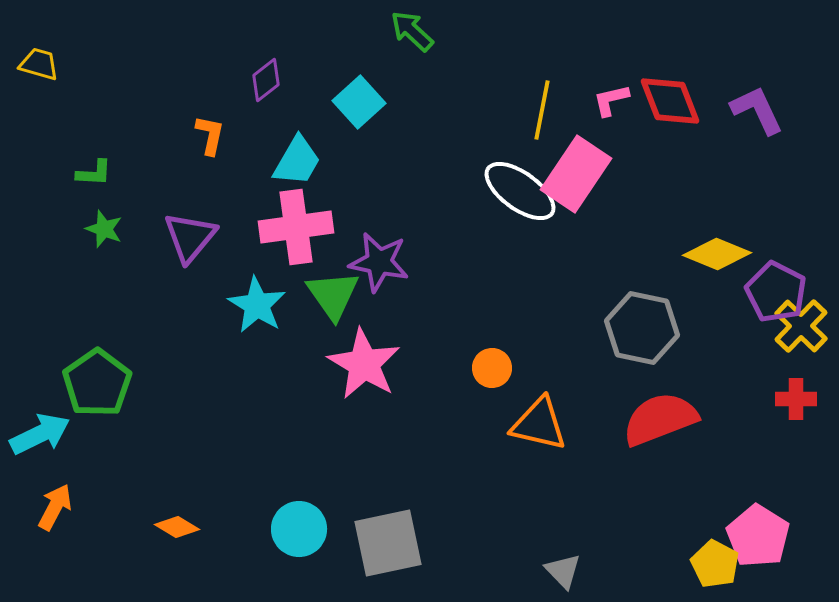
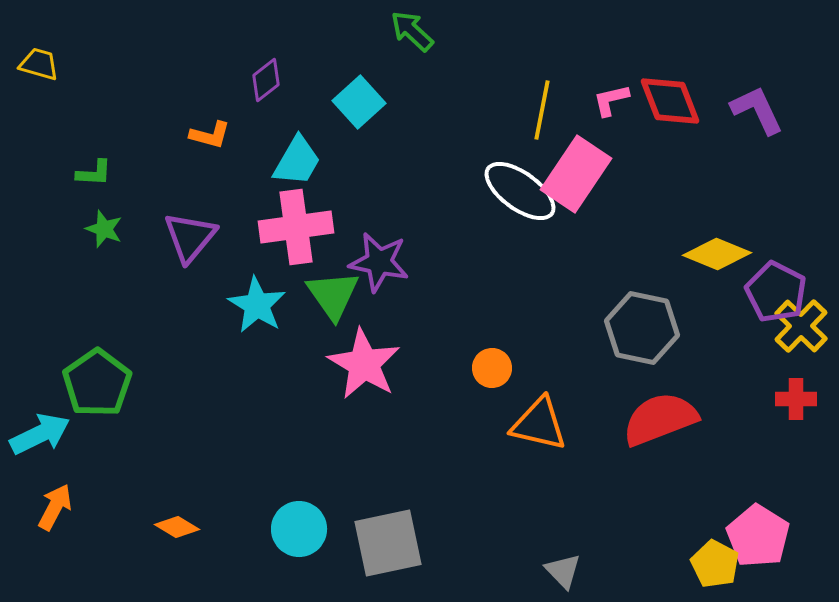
orange L-shape: rotated 93 degrees clockwise
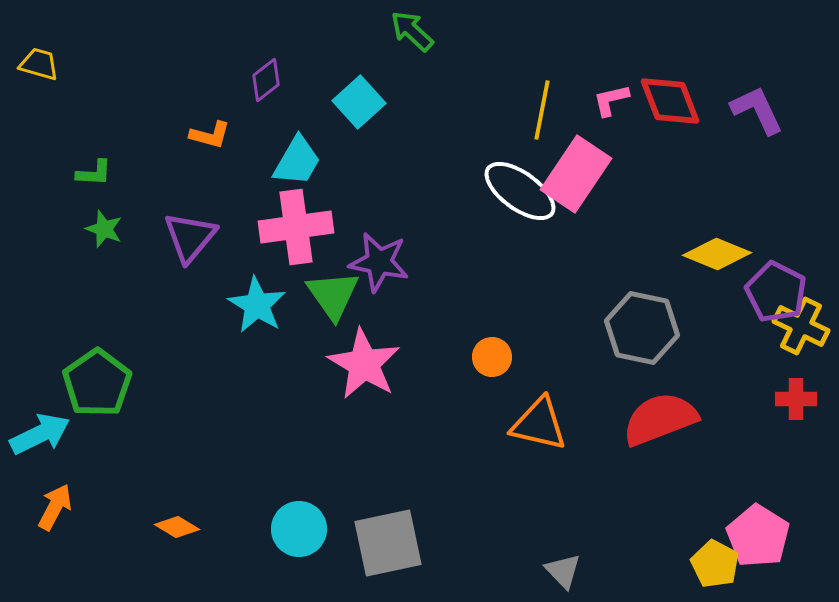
yellow cross: rotated 18 degrees counterclockwise
orange circle: moved 11 px up
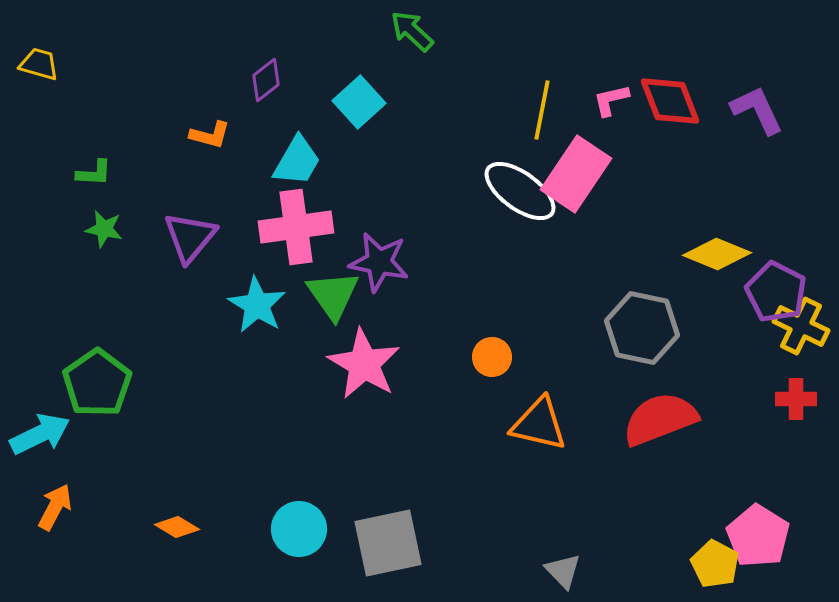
green star: rotated 9 degrees counterclockwise
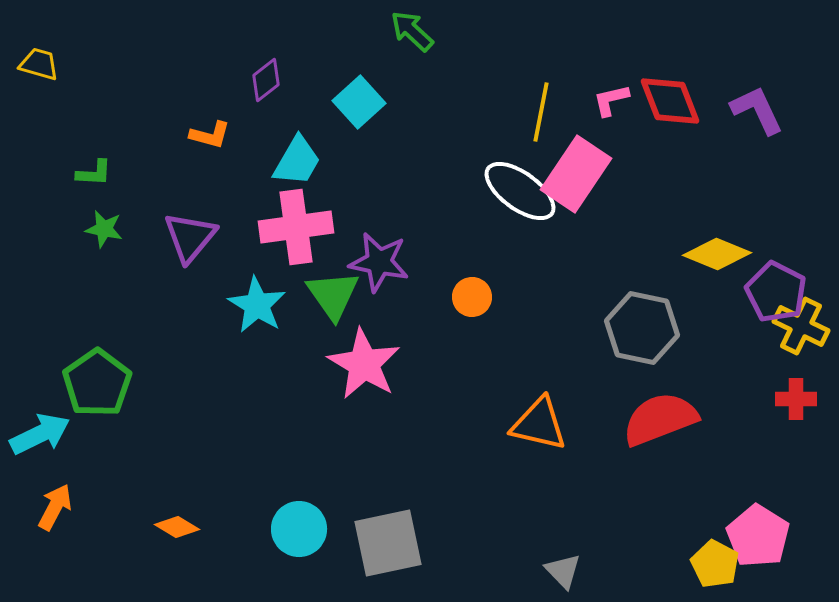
yellow line: moved 1 px left, 2 px down
orange circle: moved 20 px left, 60 px up
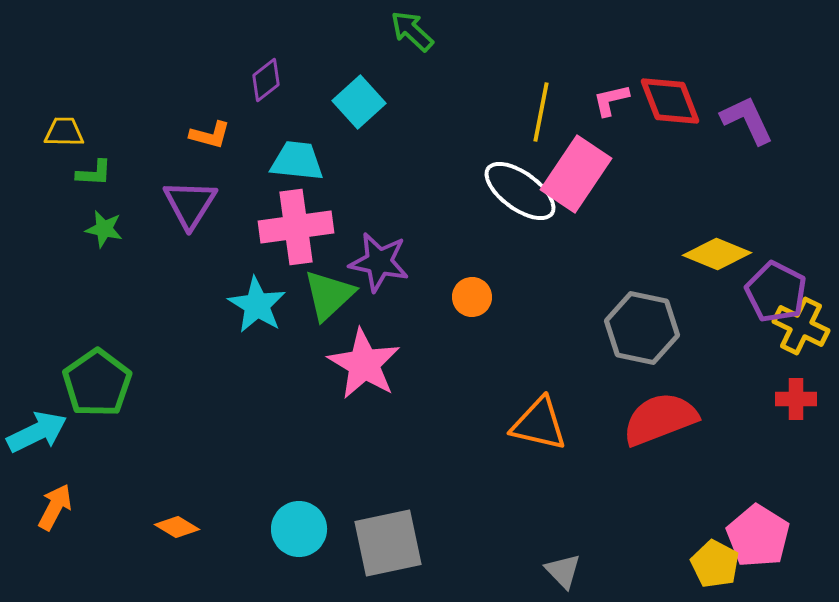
yellow trapezoid: moved 25 px right, 68 px down; rotated 15 degrees counterclockwise
purple L-shape: moved 10 px left, 10 px down
cyan trapezoid: rotated 114 degrees counterclockwise
purple triangle: moved 33 px up; rotated 8 degrees counterclockwise
green triangle: moved 4 px left; rotated 22 degrees clockwise
cyan arrow: moved 3 px left, 2 px up
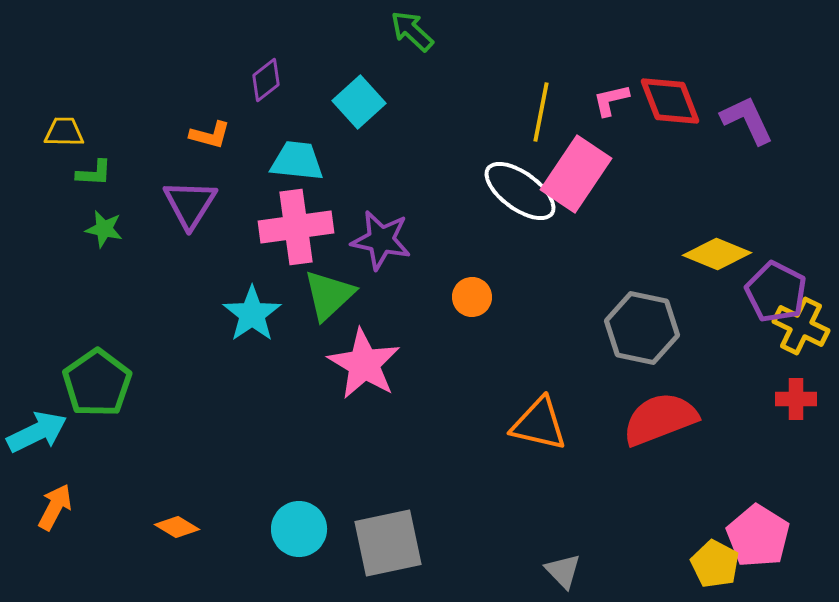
purple star: moved 2 px right, 22 px up
cyan star: moved 5 px left, 9 px down; rotated 6 degrees clockwise
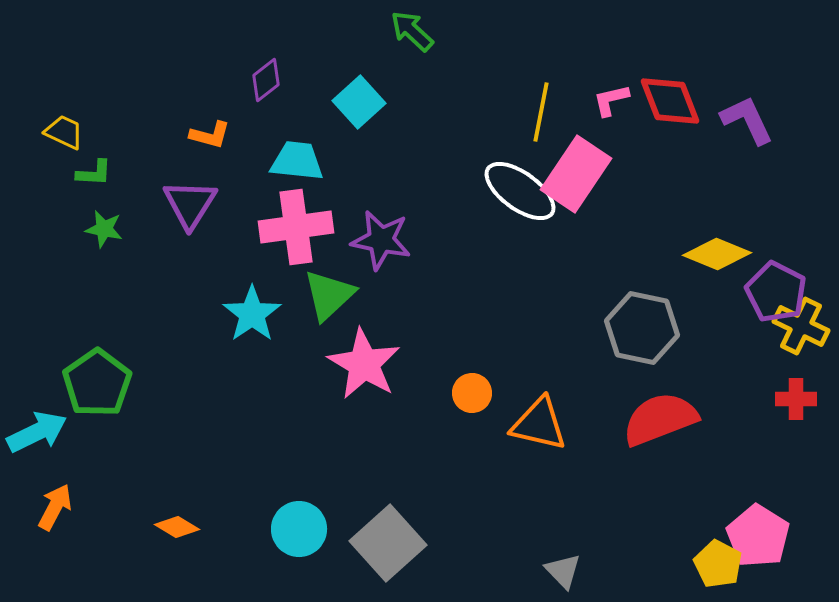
yellow trapezoid: rotated 24 degrees clockwise
orange circle: moved 96 px down
gray square: rotated 30 degrees counterclockwise
yellow pentagon: moved 3 px right
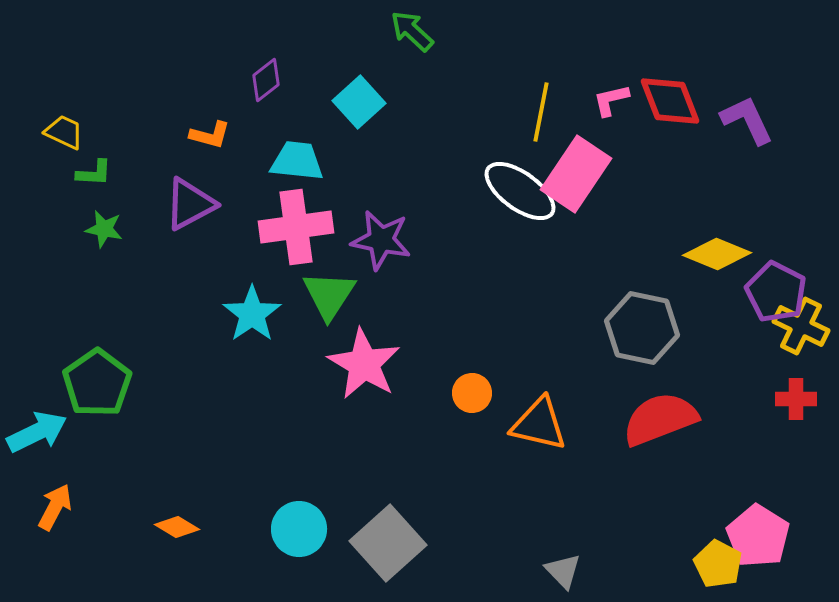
purple triangle: rotated 30 degrees clockwise
green triangle: rotated 14 degrees counterclockwise
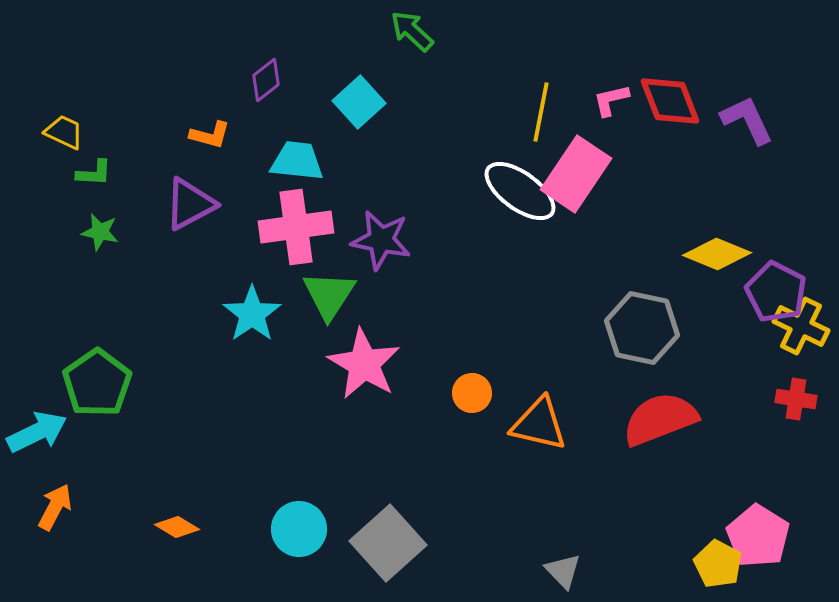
green star: moved 4 px left, 3 px down
red cross: rotated 9 degrees clockwise
